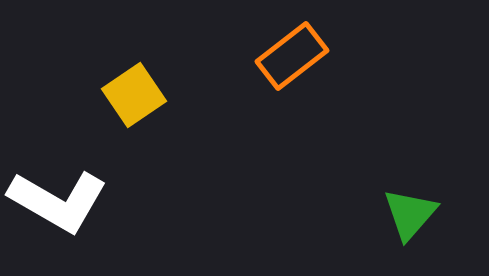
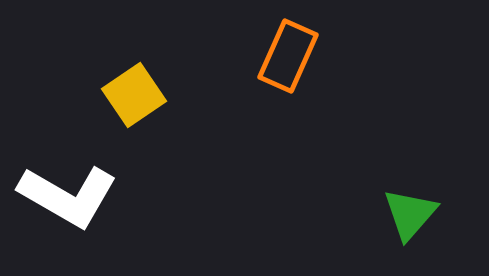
orange rectangle: moved 4 px left; rotated 28 degrees counterclockwise
white L-shape: moved 10 px right, 5 px up
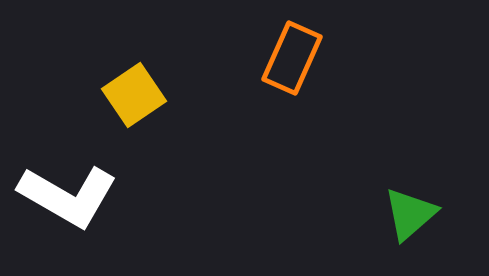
orange rectangle: moved 4 px right, 2 px down
green triangle: rotated 8 degrees clockwise
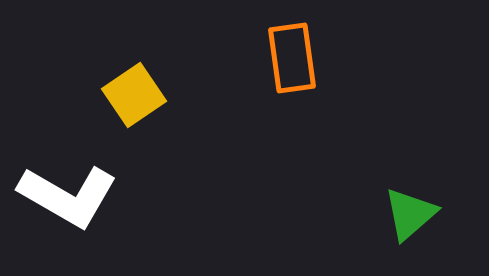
orange rectangle: rotated 32 degrees counterclockwise
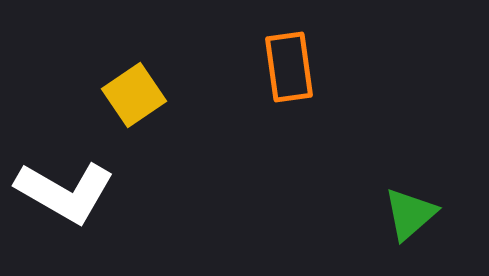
orange rectangle: moved 3 px left, 9 px down
white L-shape: moved 3 px left, 4 px up
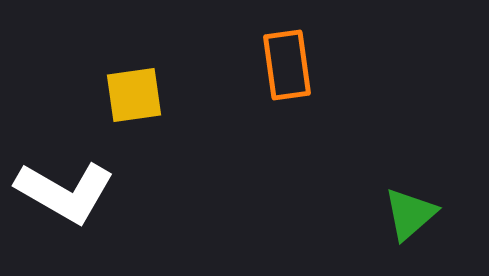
orange rectangle: moved 2 px left, 2 px up
yellow square: rotated 26 degrees clockwise
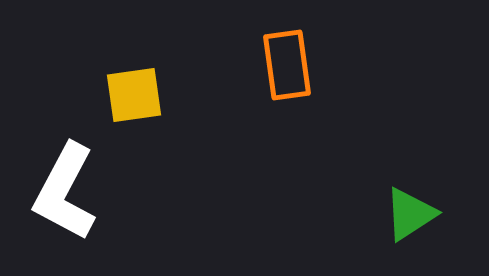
white L-shape: rotated 88 degrees clockwise
green triangle: rotated 8 degrees clockwise
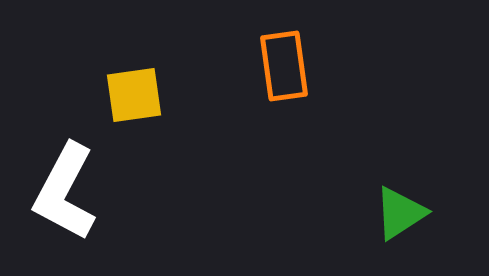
orange rectangle: moved 3 px left, 1 px down
green triangle: moved 10 px left, 1 px up
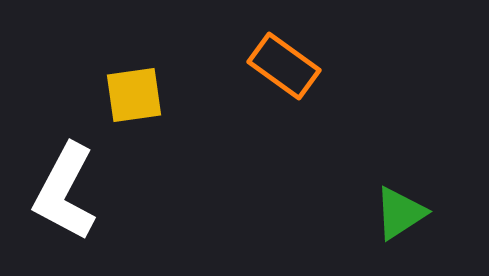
orange rectangle: rotated 46 degrees counterclockwise
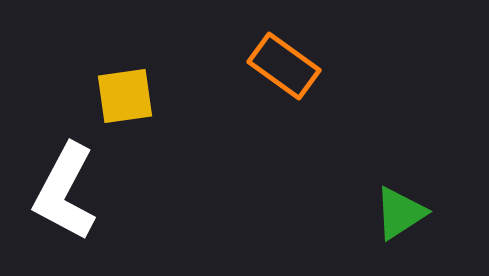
yellow square: moved 9 px left, 1 px down
